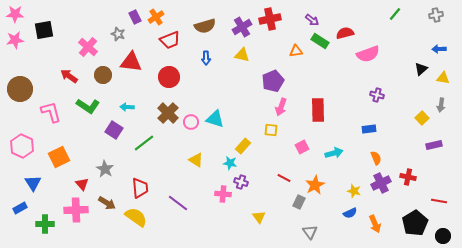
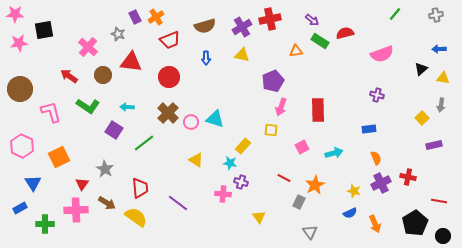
pink star at (15, 40): moved 4 px right, 3 px down
pink semicircle at (368, 54): moved 14 px right
red triangle at (82, 184): rotated 16 degrees clockwise
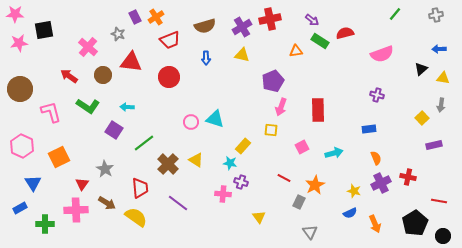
brown cross at (168, 113): moved 51 px down
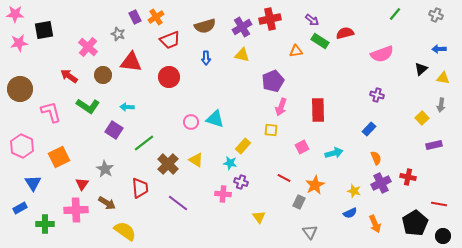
gray cross at (436, 15): rotated 32 degrees clockwise
blue rectangle at (369, 129): rotated 40 degrees counterclockwise
red line at (439, 201): moved 3 px down
yellow semicircle at (136, 217): moved 11 px left, 14 px down
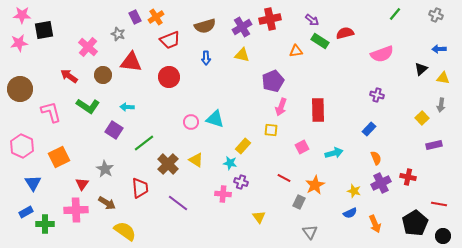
pink star at (15, 14): moved 7 px right, 1 px down
blue rectangle at (20, 208): moved 6 px right, 4 px down
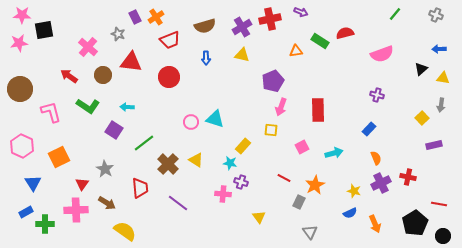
purple arrow at (312, 20): moved 11 px left, 8 px up; rotated 16 degrees counterclockwise
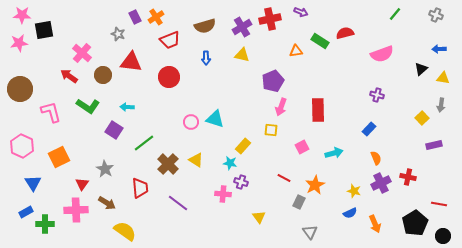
pink cross at (88, 47): moved 6 px left, 6 px down
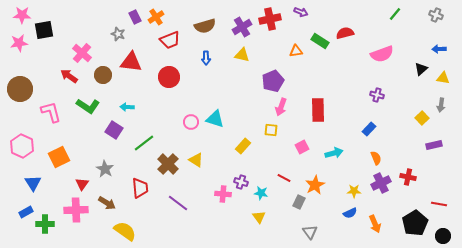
cyan star at (230, 163): moved 31 px right, 30 px down
yellow star at (354, 191): rotated 16 degrees counterclockwise
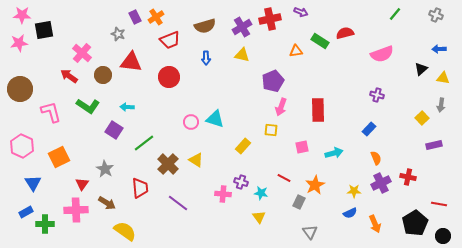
pink square at (302, 147): rotated 16 degrees clockwise
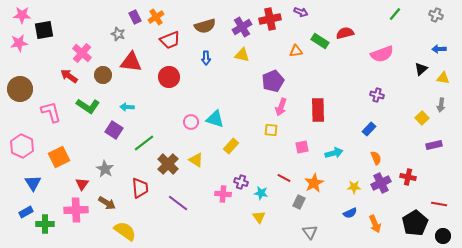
yellow rectangle at (243, 146): moved 12 px left
orange star at (315, 185): moved 1 px left, 2 px up
yellow star at (354, 191): moved 4 px up
